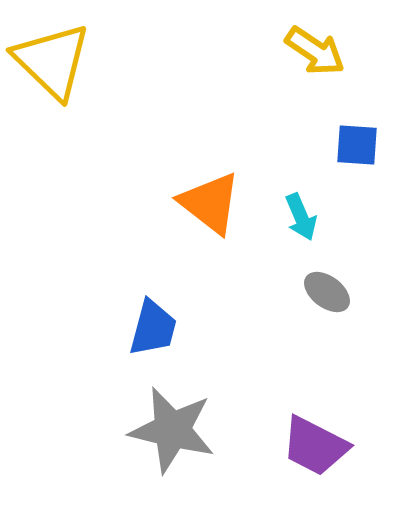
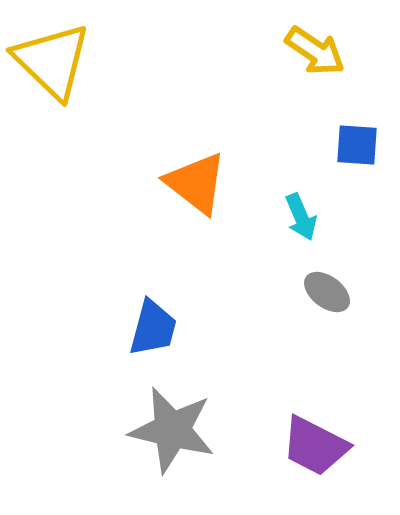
orange triangle: moved 14 px left, 20 px up
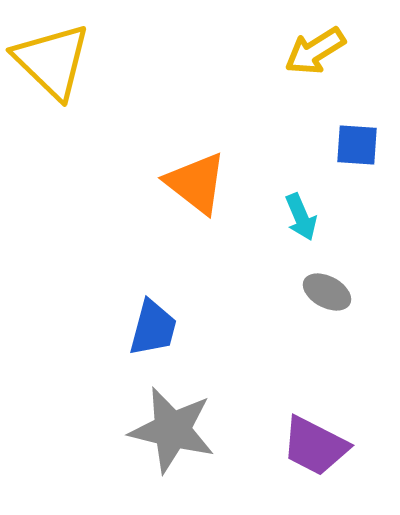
yellow arrow: rotated 114 degrees clockwise
gray ellipse: rotated 9 degrees counterclockwise
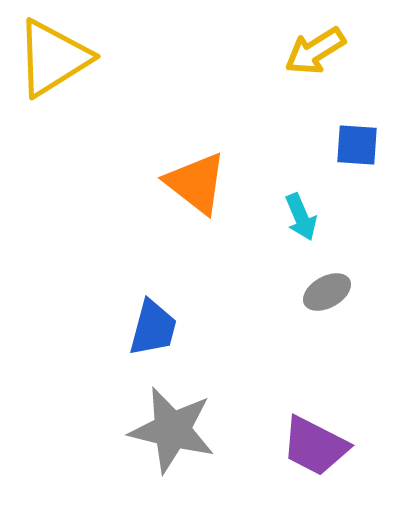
yellow triangle: moved 1 px right, 3 px up; rotated 44 degrees clockwise
gray ellipse: rotated 57 degrees counterclockwise
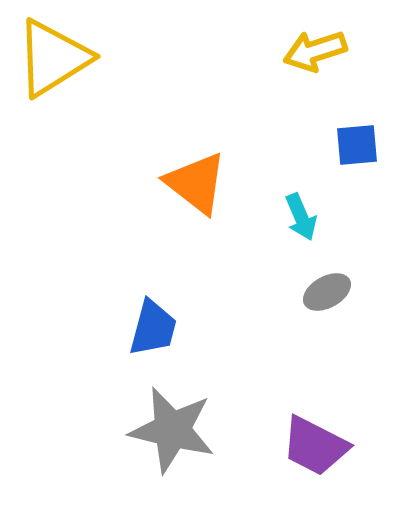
yellow arrow: rotated 14 degrees clockwise
blue square: rotated 9 degrees counterclockwise
